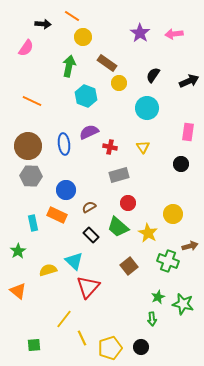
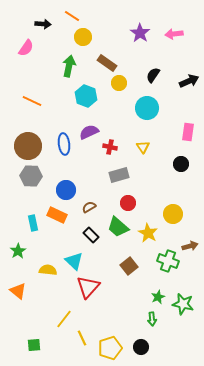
yellow semicircle at (48, 270): rotated 24 degrees clockwise
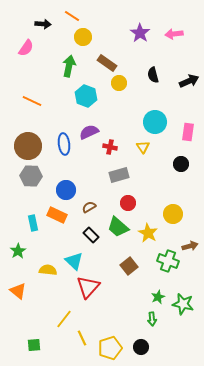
black semicircle at (153, 75): rotated 49 degrees counterclockwise
cyan circle at (147, 108): moved 8 px right, 14 px down
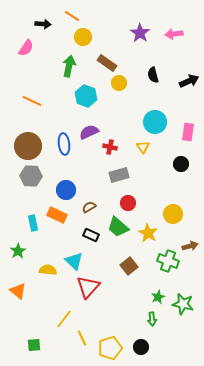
black rectangle at (91, 235): rotated 21 degrees counterclockwise
